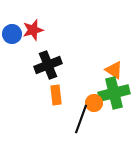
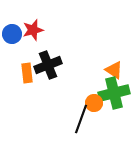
orange rectangle: moved 29 px left, 22 px up
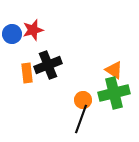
orange circle: moved 11 px left, 3 px up
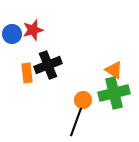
black line: moved 5 px left, 3 px down
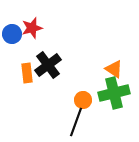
red star: moved 1 px left, 2 px up
black cross: rotated 16 degrees counterclockwise
orange triangle: moved 1 px up
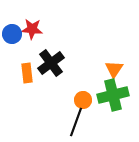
red star: moved 1 px down; rotated 20 degrees clockwise
black cross: moved 3 px right, 2 px up
orange triangle: rotated 30 degrees clockwise
green cross: moved 1 px left, 2 px down
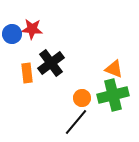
orange triangle: rotated 42 degrees counterclockwise
orange circle: moved 1 px left, 2 px up
black line: rotated 20 degrees clockwise
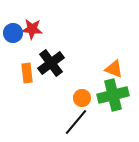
blue circle: moved 1 px right, 1 px up
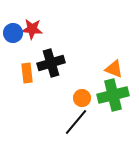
black cross: rotated 20 degrees clockwise
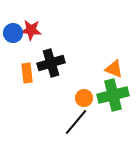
red star: moved 1 px left, 1 px down
orange circle: moved 2 px right
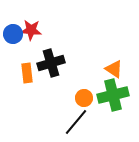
blue circle: moved 1 px down
orange triangle: rotated 12 degrees clockwise
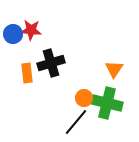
orange triangle: rotated 30 degrees clockwise
green cross: moved 6 px left, 8 px down; rotated 28 degrees clockwise
